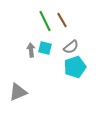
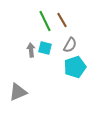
gray semicircle: moved 1 px left, 2 px up; rotated 21 degrees counterclockwise
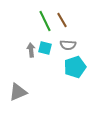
gray semicircle: moved 2 px left; rotated 63 degrees clockwise
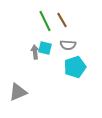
gray arrow: moved 4 px right, 2 px down
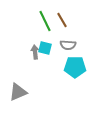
cyan pentagon: rotated 20 degrees clockwise
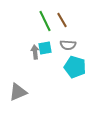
cyan square: rotated 24 degrees counterclockwise
cyan pentagon: rotated 15 degrees clockwise
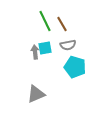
brown line: moved 4 px down
gray semicircle: rotated 14 degrees counterclockwise
gray triangle: moved 18 px right, 2 px down
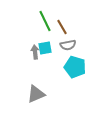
brown line: moved 3 px down
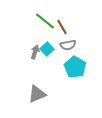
green line: rotated 25 degrees counterclockwise
cyan square: moved 2 px right, 1 px down; rotated 32 degrees counterclockwise
gray arrow: rotated 24 degrees clockwise
cyan pentagon: rotated 15 degrees clockwise
gray triangle: moved 1 px right
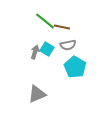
brown line: rotated 49 degrees counterclockwise
cyan square: rotated 16 degrees counterclockwise
